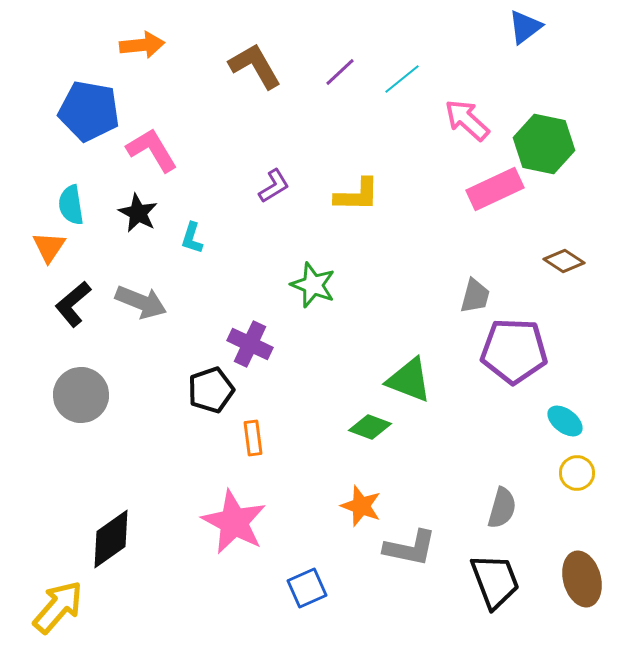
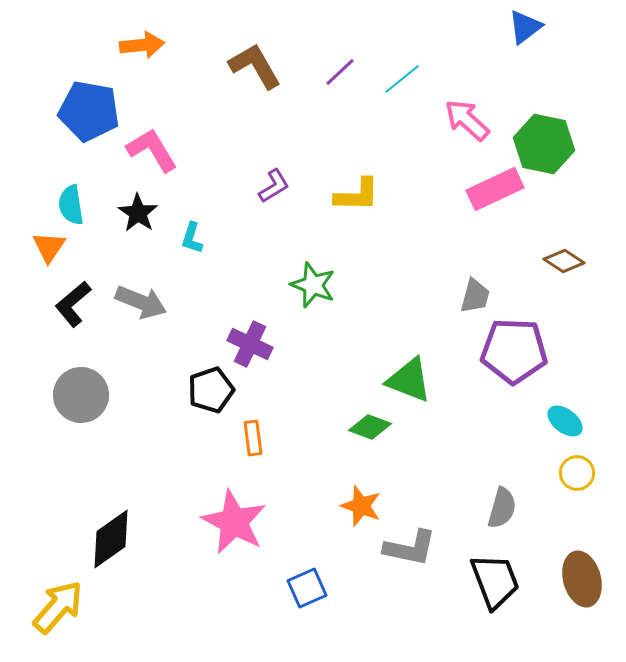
black star: rotated 6 degrees clockwise
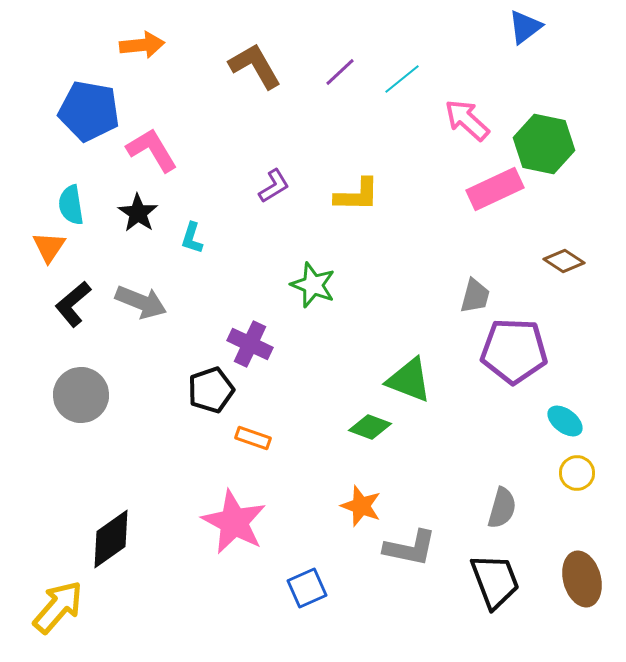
orange rectangle: rotated 64 degrees counterclockwise
